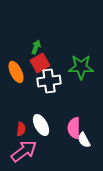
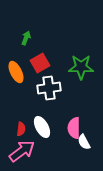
green arrow: moved 10 px left, 9 px up
white cross: moved 7 px down
white ellipse: moved 1 px right, 2 px down
white semicircle: moved 2 px down
pink arrow: moved 2 px left
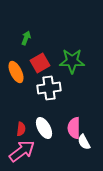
green star: moved 9 px left, 6 px up
white ellipse: moved 2 px right, 1 px down
